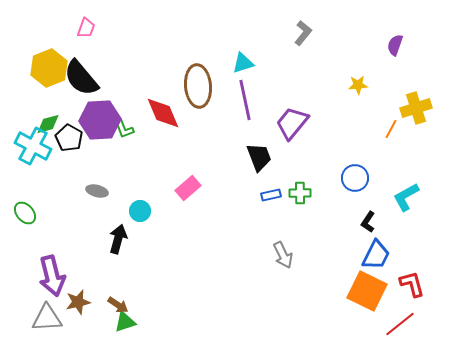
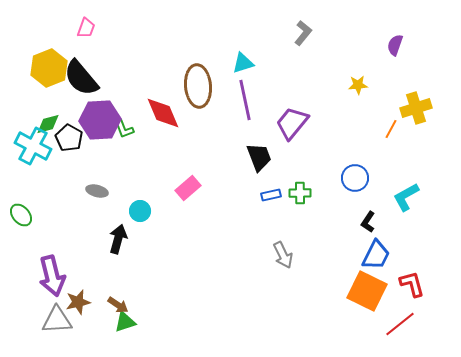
green ellipse: moved 4 px left, 2 px down
gray triangle: moved 10 px right, 2 px down
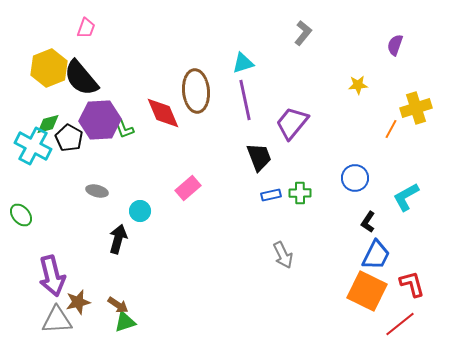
brown ellipse: moved 2 px left, 5 px down
